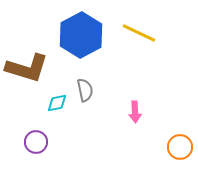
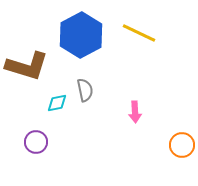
brown L-shape: moved 2 px up
orange circle: moved 2 px right, 2 px up
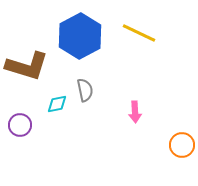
blue hexagon: moved 1 px left, 1 px down
cyan diamond: moved 1 px down
purple circle: moved 16 px left, 17 px up
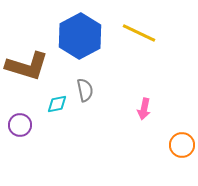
pink arrow: moved 9 px right, 3 px up; rotated 15 degrees clockwise
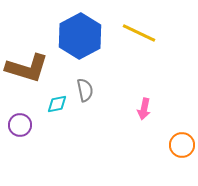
brown L-shape: moved 2 px down
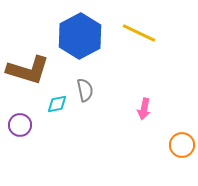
brown L-shape: moved 1 px right, 2 px down
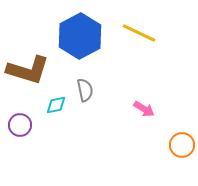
cyan diamond: moved 1 px left, 1 px down
pink arrow: rotated 70 degrees counterclockwise
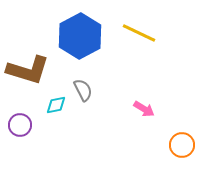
gray semicircle: moved 2 px left; rotated 15 degrees counterclockwise
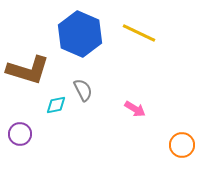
blue hexagon: moved 2 px up; rotated 9 degrees counterclockwise
pink arrow: moved 9 px left
purple circle: moved 9 px down
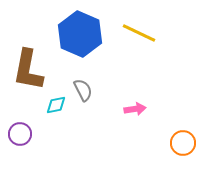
brown L-shape: rotated 84 degrees clockwise
pink arrow: rotated 40 degrees counterclockwise
orange circle: moved 1 px right, 2 px up
